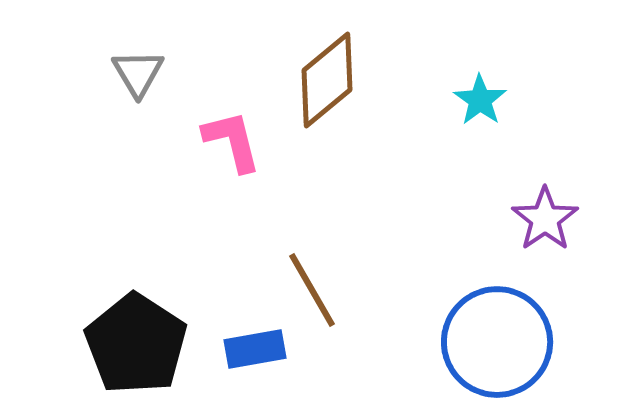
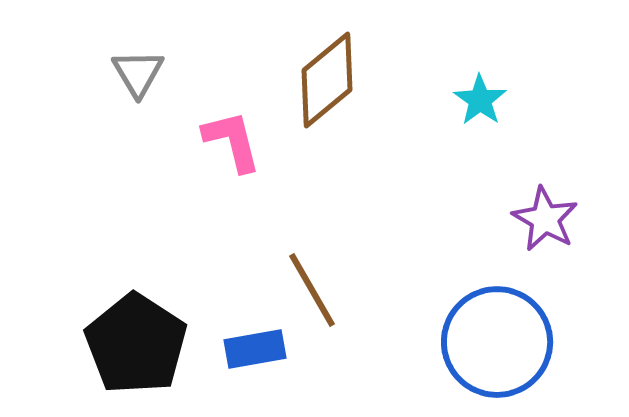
purple star: rotated 8 degrees counterclockwise
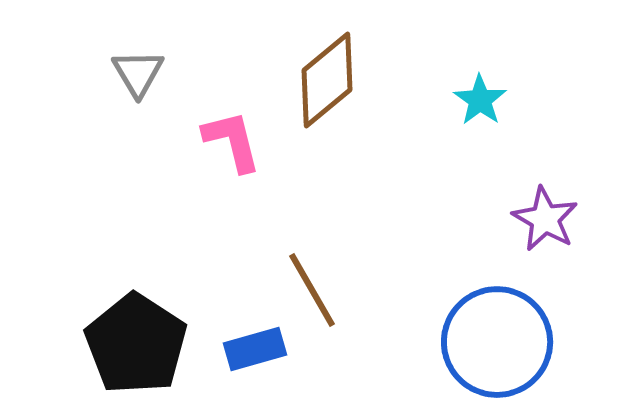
blue rectangle: rotated 6 degrees counterclockwise
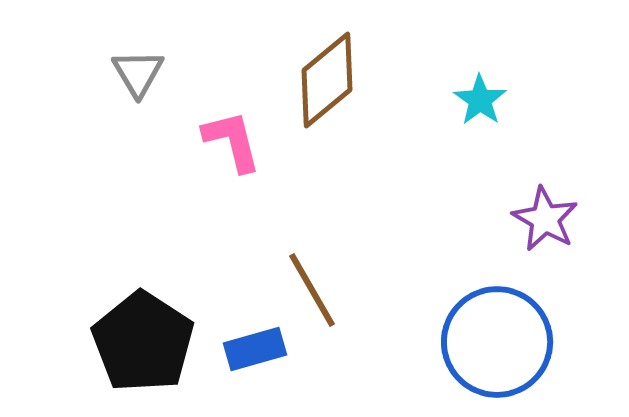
black pentagon: moved 7 px right, 2 px up
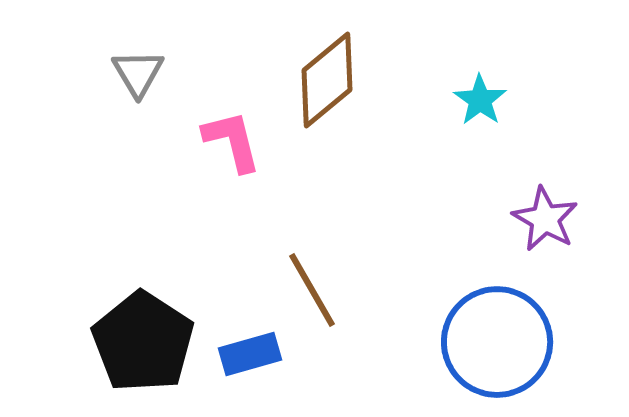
blue rectangle: moved 5 px left, 5 px down
